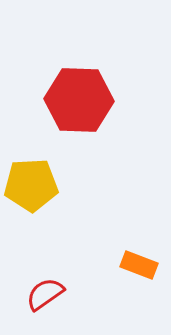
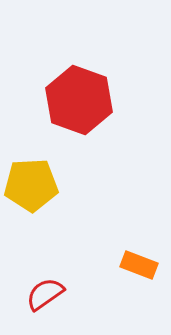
red hexagon: rotated 18 degrees clockwise
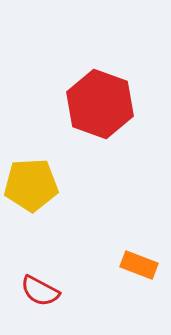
red hexagon: moved 21 px right, 4 px down
red semicircle: moved 5 px left, 3 px up; rotated 117 degrees counterclockwise
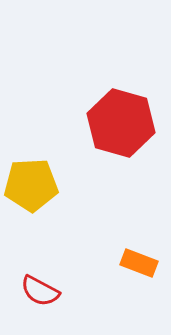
red hexagon: moved 21 px right, 19 px down; rotated 4 degrees counterclockwise
orange rectangle: moved 2 px up
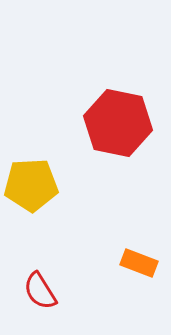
red hexagon: moved 3 px left; rotated 4 degrees counterclockwise
red semicircle: rotated 30 degrees clockwise
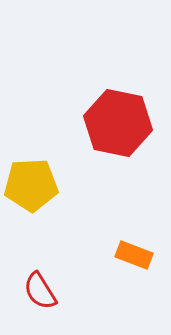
orange rectangle: moved 5 px left, 8 px up
